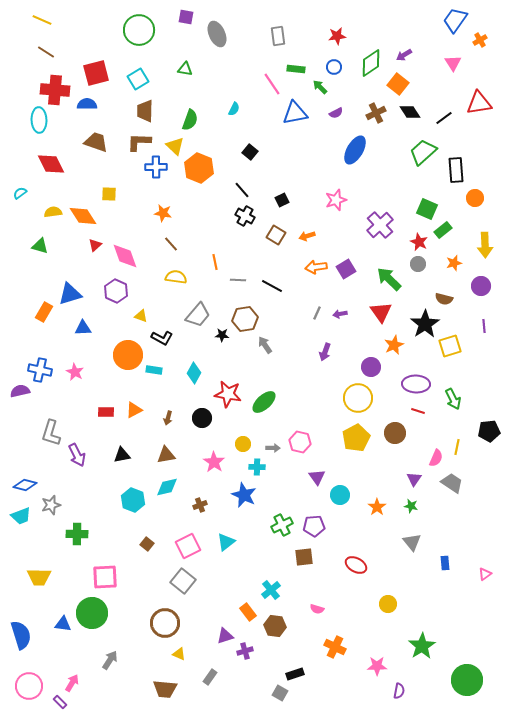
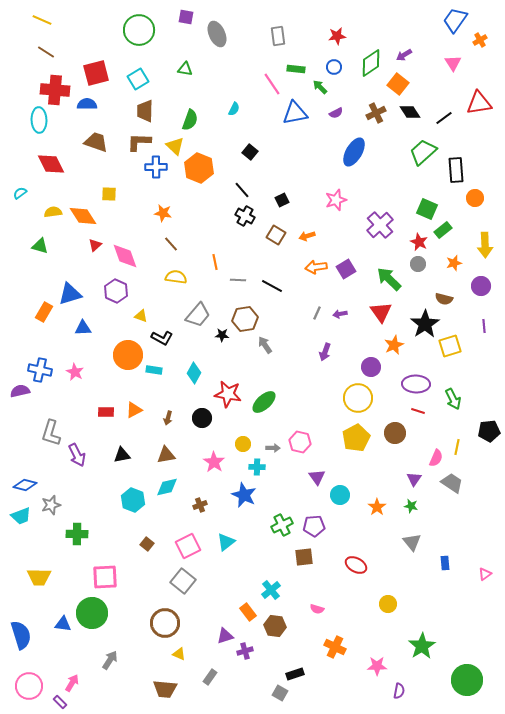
blue ellipse at (355, 150): moved 1 px left, 2 px down
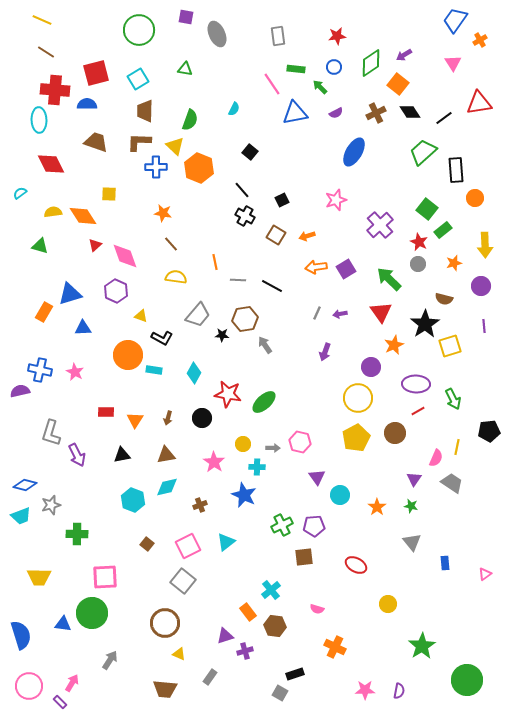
green square at (427, 209): rotated 15 degrees clockwise
orange triangle at (134, 410): moved 1 px right, 10 px down; rotated 30 degrees counterclockwise
red line at (418, 411): rotated 48 degrees counterclockwise
pink star at (377, 666): moved 12 px left, 24 px down
